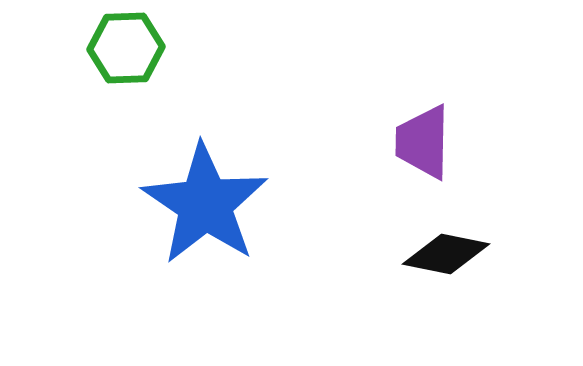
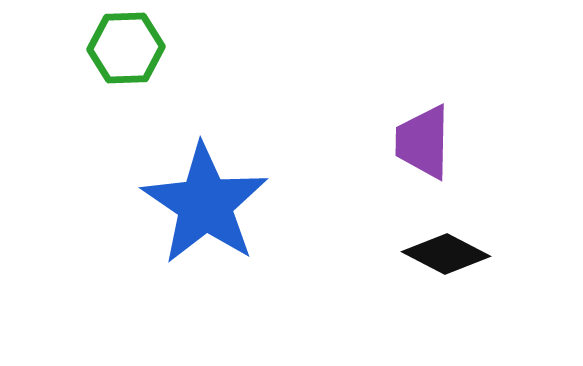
black diamond: rotated 16 degrees clockwise
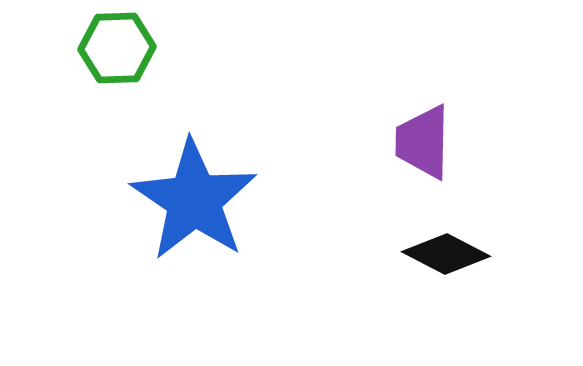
green hexagon: moved 9 px left
blue star: moved 11 px left, 4 px up
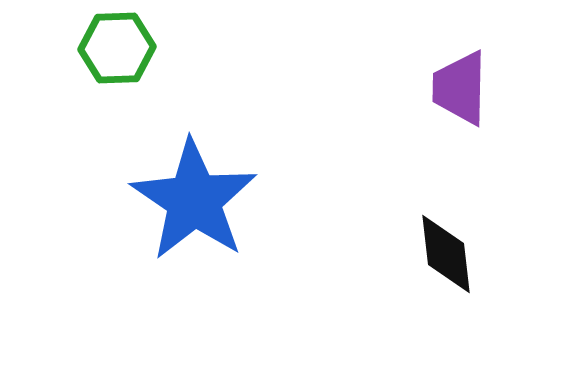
purple trapezoid: moved 37 px right, 54 px up
black diamond: rotated 56 degrees clockwise
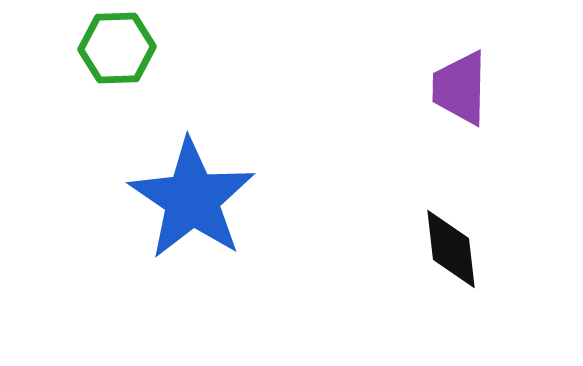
blue star: moved 2 px left, 1 px up
black diamond: moved 5 px right, 5 px up
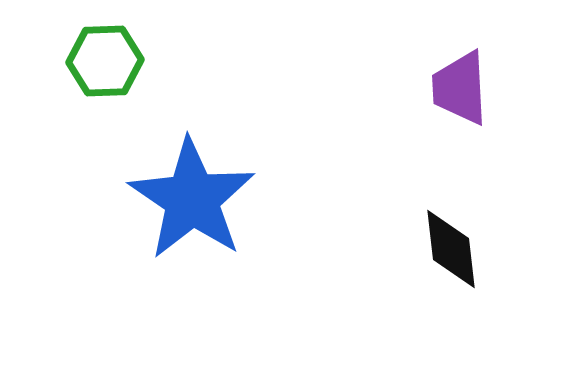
green hexagon: moved 12 px left, 13 px down
purple trapezoid: rotated 4 degrees counterclockwise
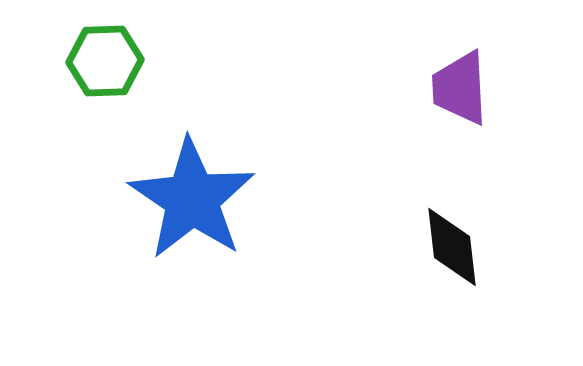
black diamond: moved 1 px right, 2 px up
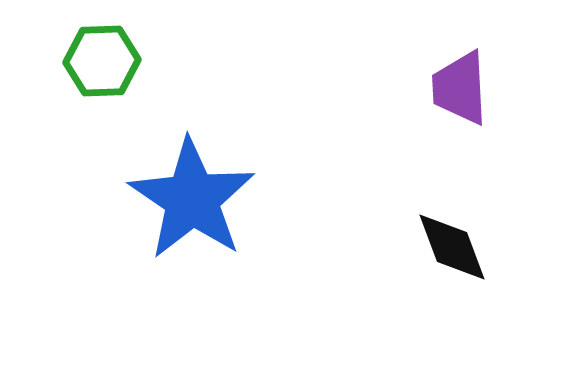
green hexagon: moved 3 px left
black diamond: rotated 14 degrees counterclockwise
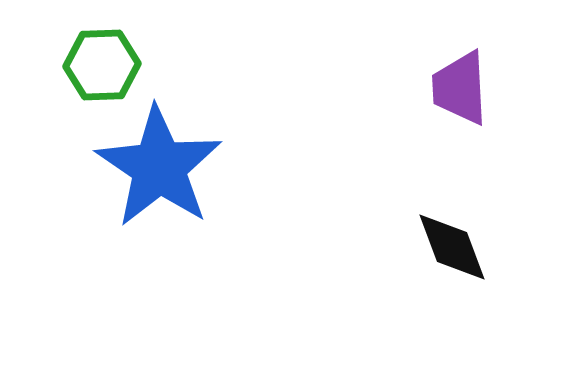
green hexagon: moved 4 px down
blue star: moved 33 px left, 32 px up
